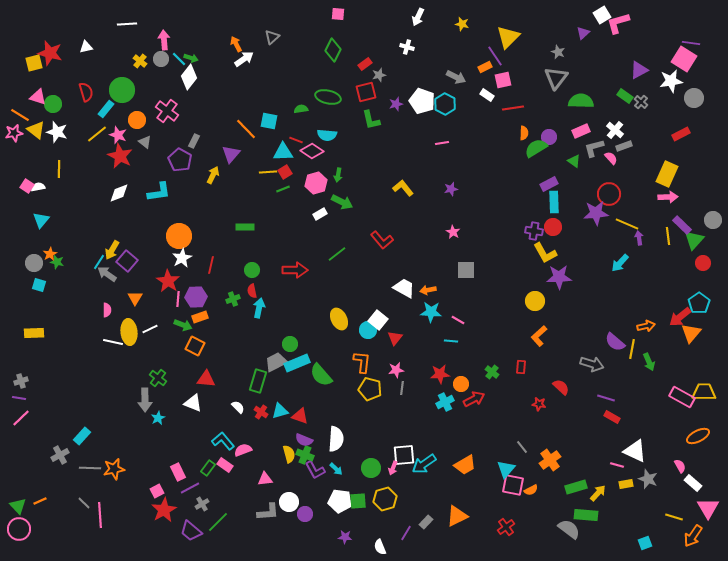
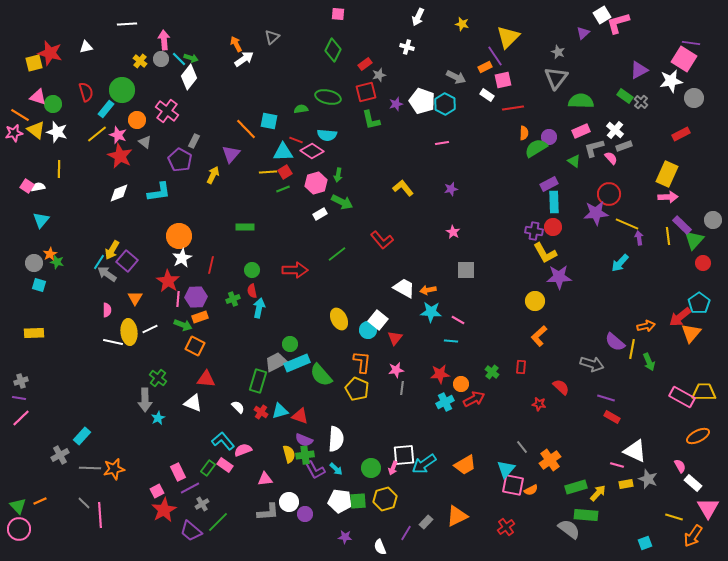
yellow pentagon at (370, 389): moved 13 px left; rotated 10 degrees clockwise
green cross at (305, 455): rotated 30 degrees counterclockwise
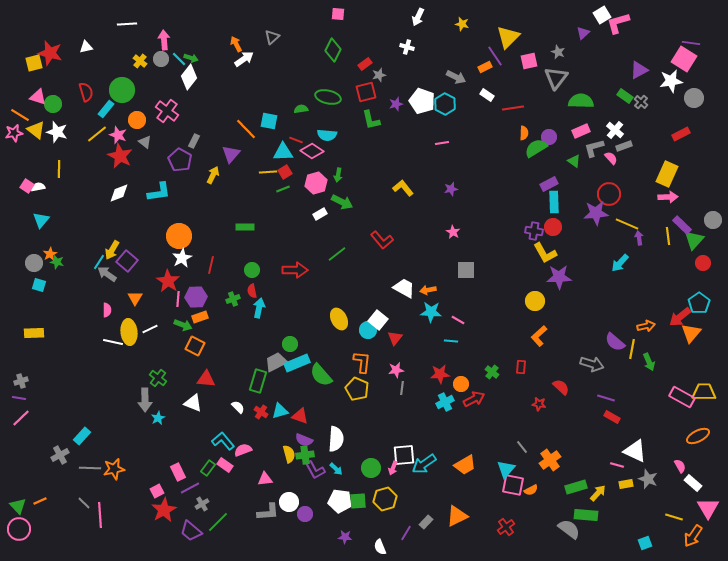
pink square at (503, 80): moved 26 px right, 19 px up
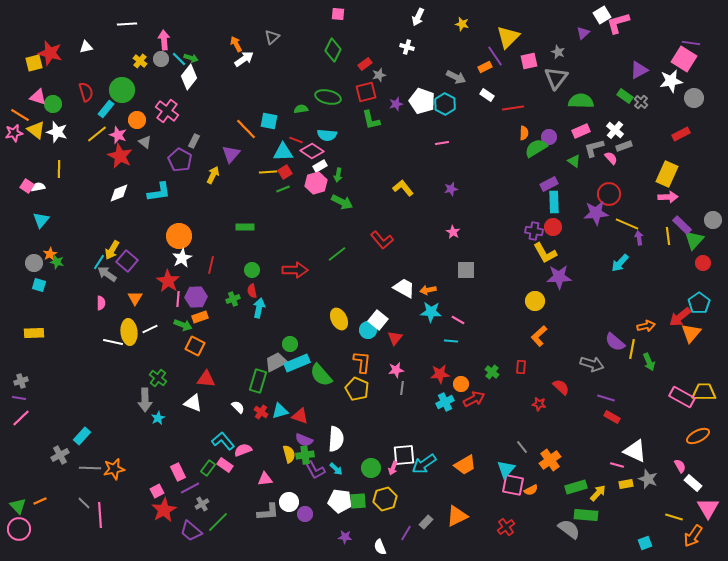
white rectangle at (320, 214): moved 48 px up
pink semicircle at (107, 310): moved 6 px left, 7 px up
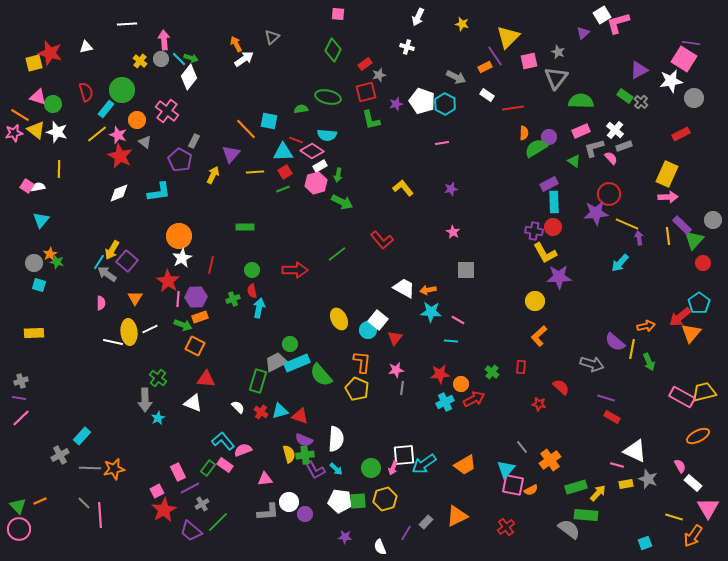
yellow line at (268, 172): moved 13 px left
yellow trapezoid at (704, 392): rotated 15 degrees counterclockwise
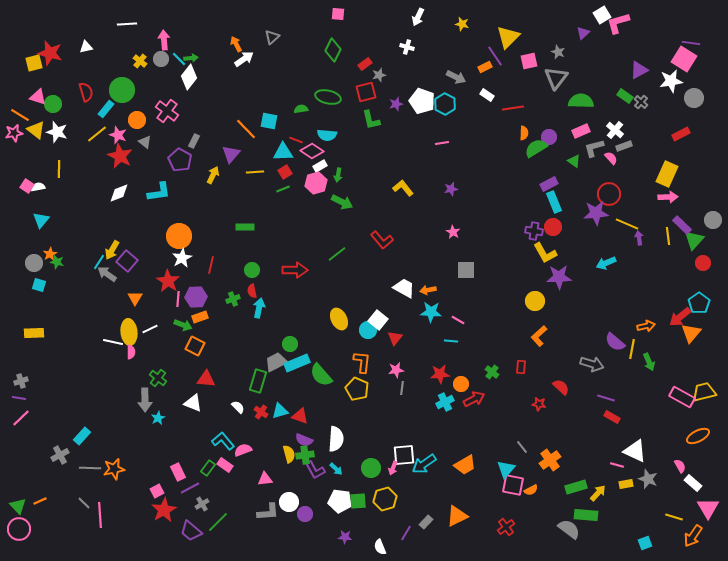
green arrow at (191, 58): rotated 24 degrees counterclockwise
cyan rectangle at (554, 202): rotated 20 degrees counterclockwise
cyan arrow at (620, 263): moved 14 px left; rotated 24 degrees clockwise
pink semicircle at (101, 303): moved 30 px right, 49 px down
